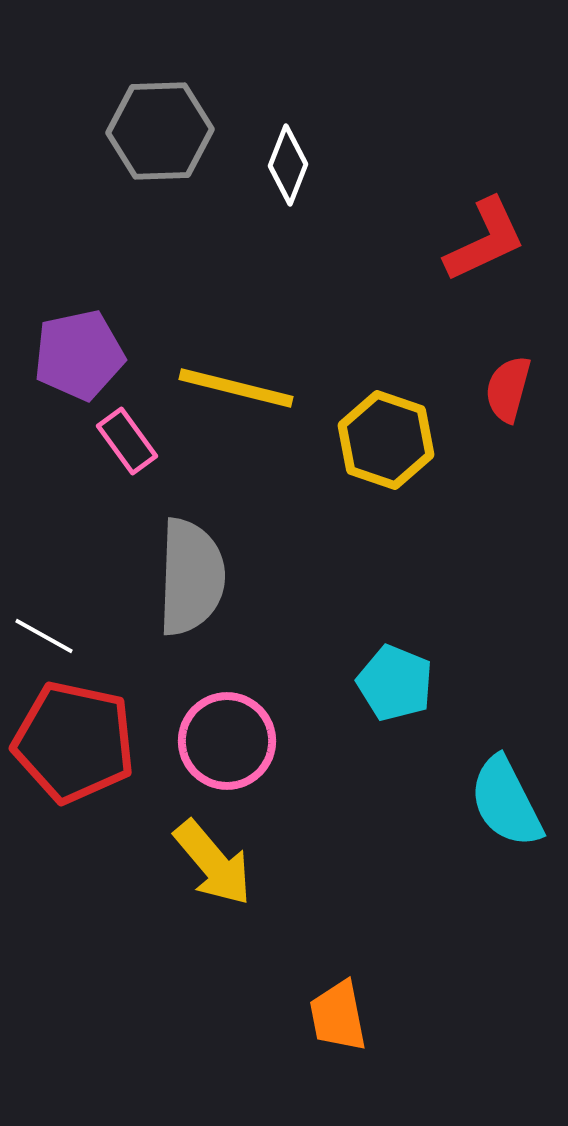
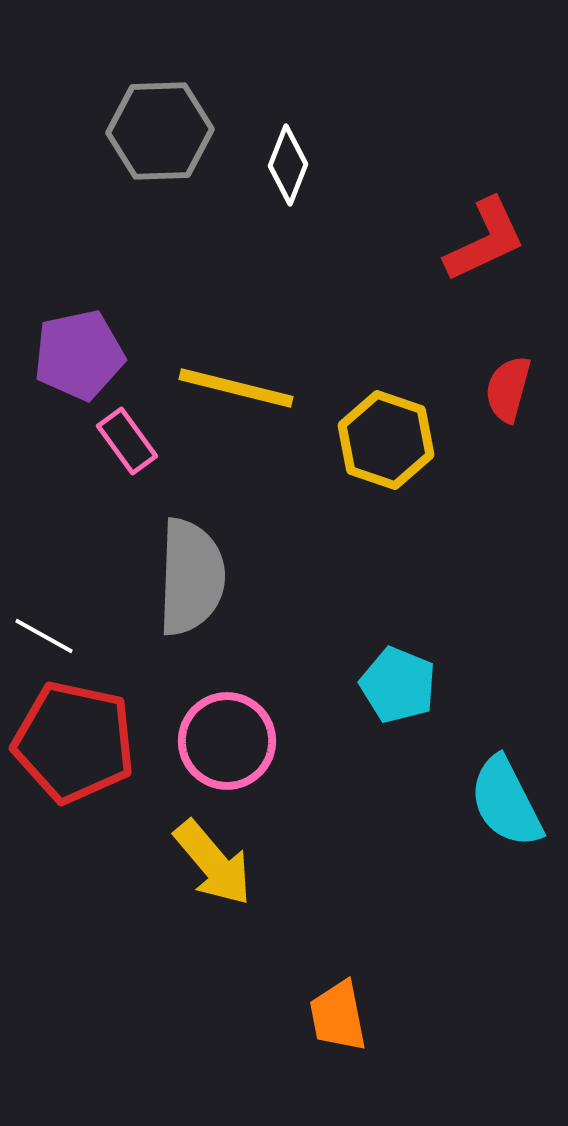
cyan pentagon: moved 3 px right, 2 px down
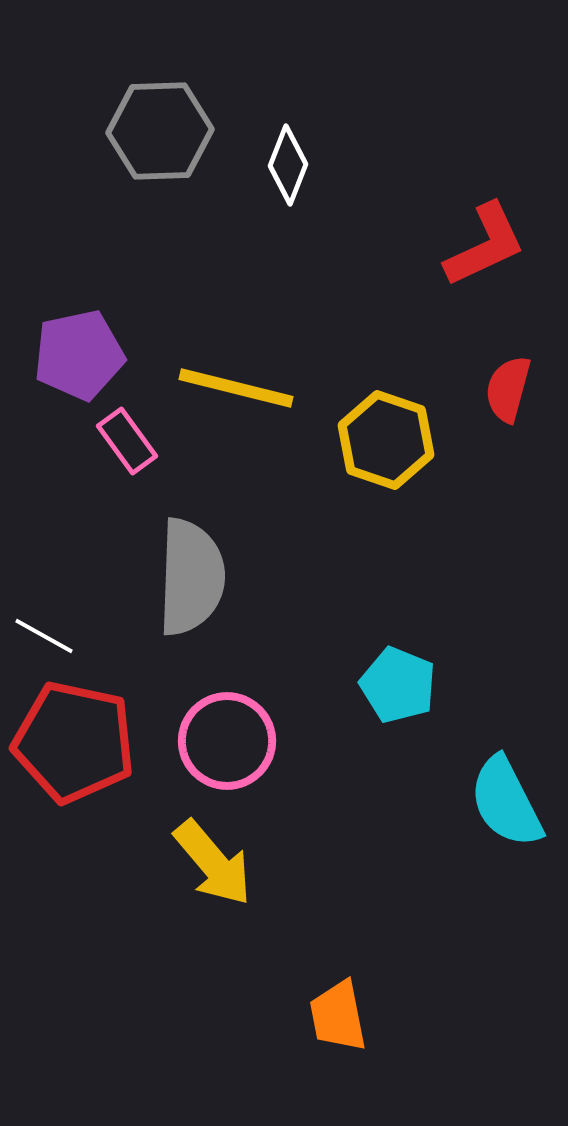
red L-shape: moved 5 px down
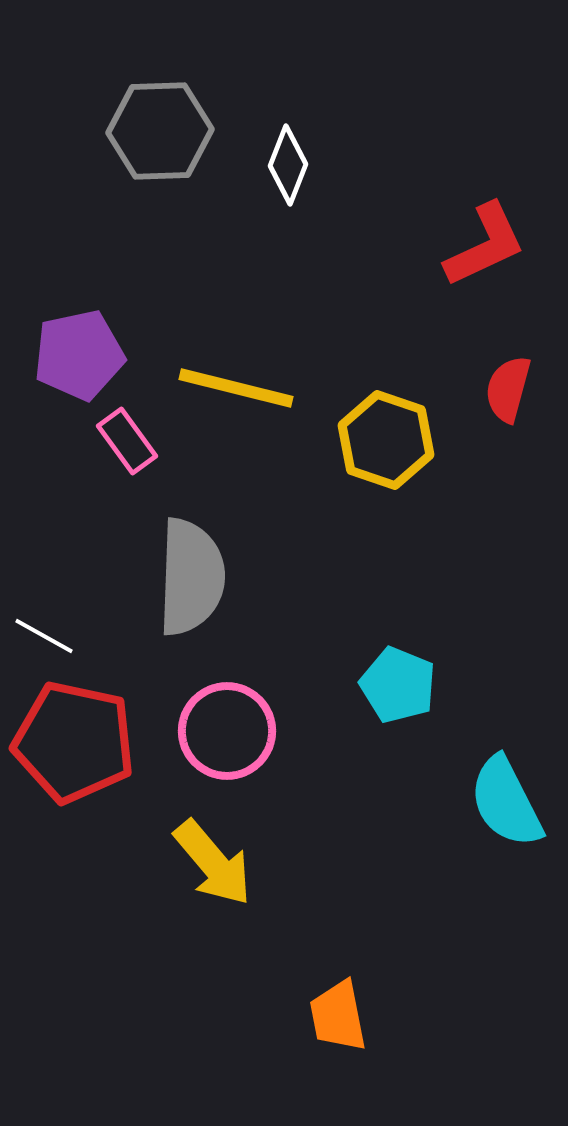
pink circle: moved 10 px up
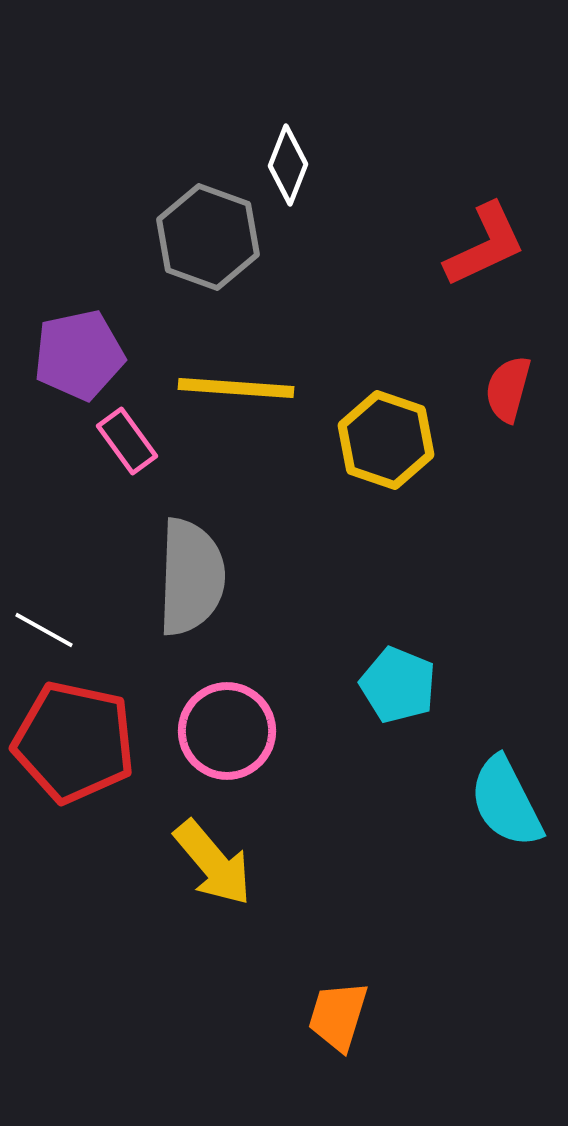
gray hexagon: moved 48 px right, 106 px down; rotated 22 degrees clockwise
yellow line: rotated 10 degrees counterclockwise
white line: moved 6 px up
orange trapezoid: rotated 28 degrees clockwise
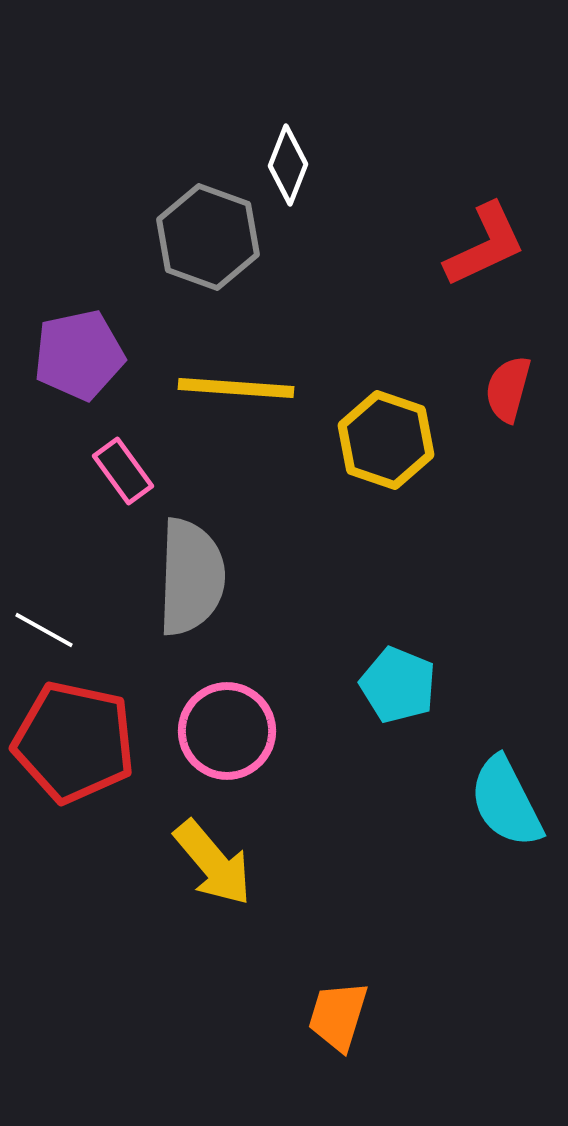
pink rectangle: moved 4 px left, 30 px down
